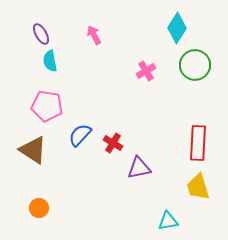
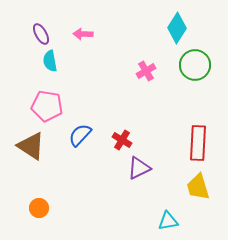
pink arrow: moved 11 px left, 1 px up; rotated 60 degrees counterclockwise
red cross: moved 9 px right, 3 px up
brown triangle: moved 2 px left, 4 px up
purple triangle: rotated 15 degrees counterclockwise
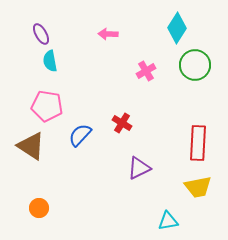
pink arrow: moved 25 px right
red cross: moved 17 px up
yellow trapezoid: rotated 84 degrees counterclockwise
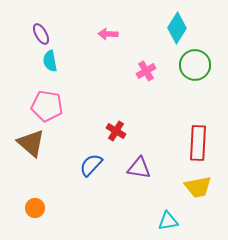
red cross: moved 6 px left, 8 px down
blue semicircle: moved 11 px right, 30 px down
brown triangle: moved 3 px up; rotated 8 degrees clockwise
purple triangle: rotated 35 degrees clockwise
orange circle: moved 4 px left
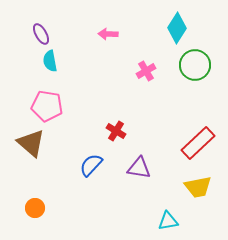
red rectangle: rotated 44 degrees clockwise
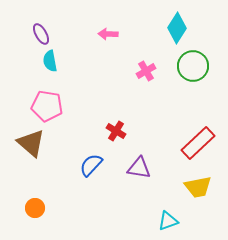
green circle: moved 2 px left, 1 px down
cyan triangle: rotated 10 degrees counterclockwise
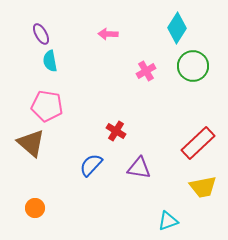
yellow trapezoid: moved 5 px right
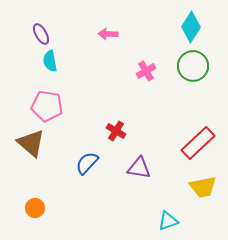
cyan diamond: moved 14 px right, 1 px up
blue semicircle: moved 4 px left, 2 px up
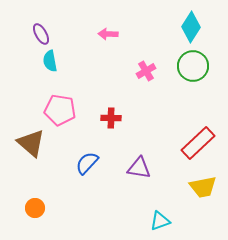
pink pentagon: moved 13 px right, 4 px down
red cross: moved 5 px left, 13 px up; rotated 30 degrees counterclockwise
cyan triangle: moved 8 px left
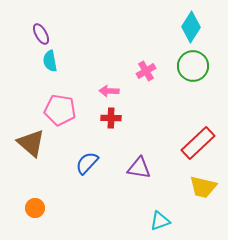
pink arrow: moved 1 px right, 57 px down
yellow trapezoid: rotated 24 degrees clockwise
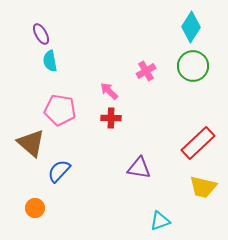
pink arrow: rotated 42 degrees clockwise
blue semicircle: moved 28 px left, 8 px down
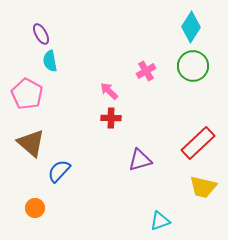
pink pentagon: moved 33 px left, 16 px up; rotated 20 degrees clockwise
purple triangle: moved 1 px right, 8 px up; rotated 25 degrees counterclockwise
